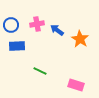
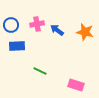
orange star: moved 5 px right, 7 px up; rotated 18 degrees counterclockwise
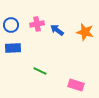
blue rectangle: moved 4 px left, 2 px down
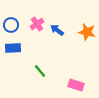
pink cross: rotated 24 degrees counterclockwise
orange star: moved 2 px right
green line: rotated 24 degrees clockwise
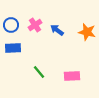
pink cross: moved 2 px left, 1 px down
green line: moved 1 px left, 1 px down
pink rectangle: moved 4 px left, 9 px up; rotated 21 degrees counterclockwise
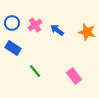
blue circle: moved 1 px right, 2 px up
blue rectangle: rotated 35 degrees clockwise
green line: moved 4 px left, 1 px up
pink rectangle: moved 2 px right; rotated 56 degrees clockwise
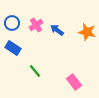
pink cross: moved 1 px right
pink rectangle: moved 6 px down
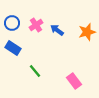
orange star: rotated 30 degrees counterclockwise
pink rectangle: moved 1 px up
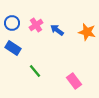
orange star: rotated 30 degrees clockwise
